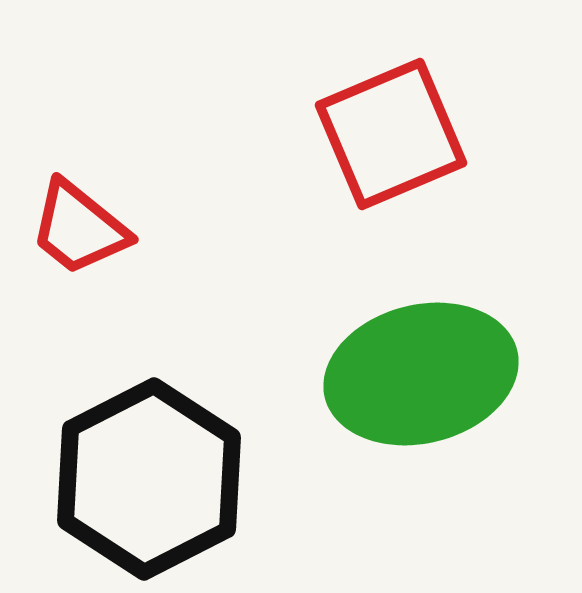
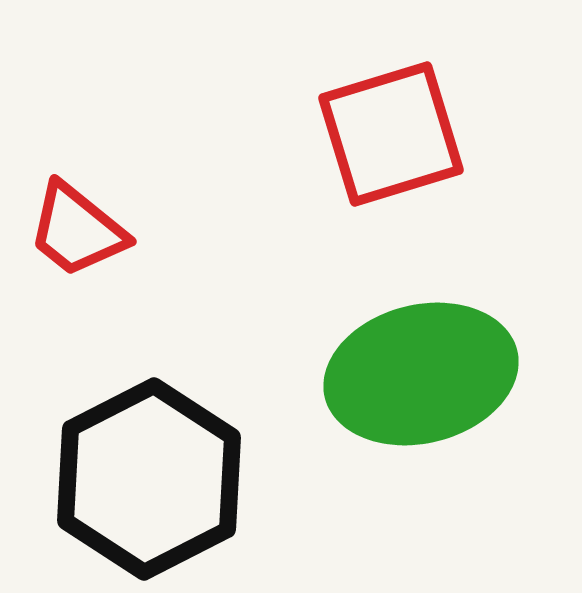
red square: rotated 6 degrees clockwise
red trapezoid: moved 2 px left, 2 px down
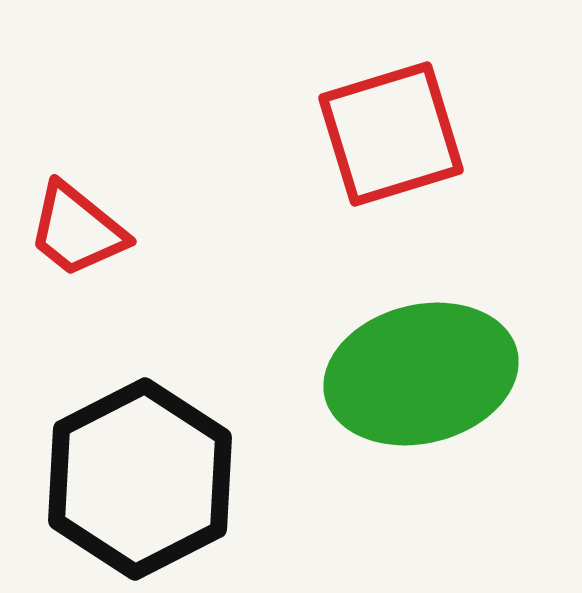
black hexagon: moved 9 px left
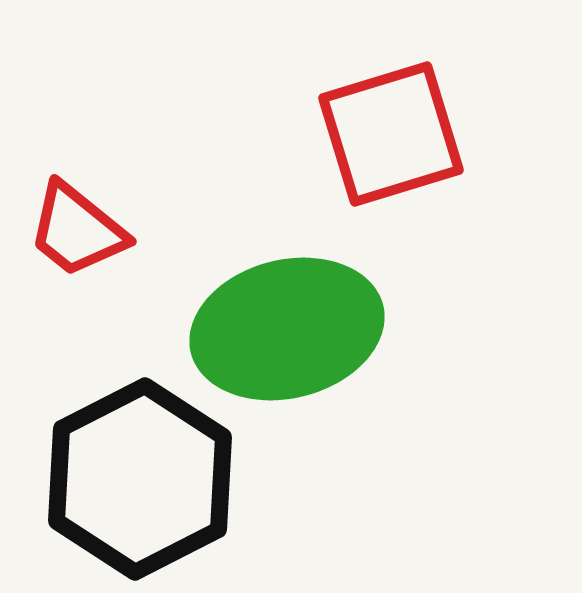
green ellipse: moved 134 px left, 45 px up
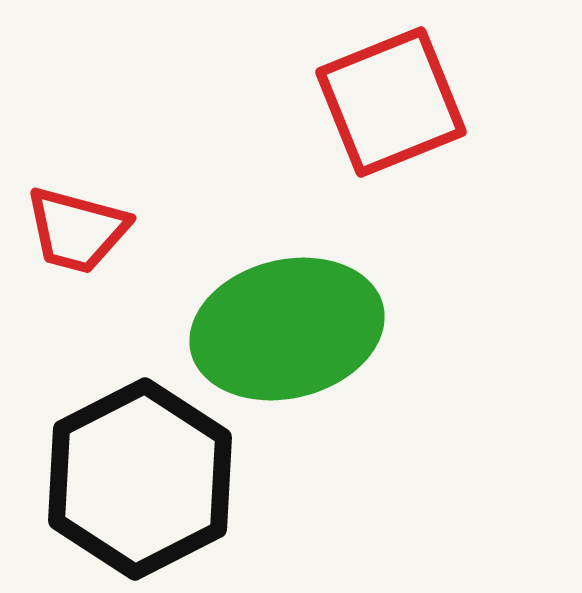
red square: moved 32 px up; rotated 5 degrees counterclockwise
red trapezoid: rotated 24 degrees counterclockwise
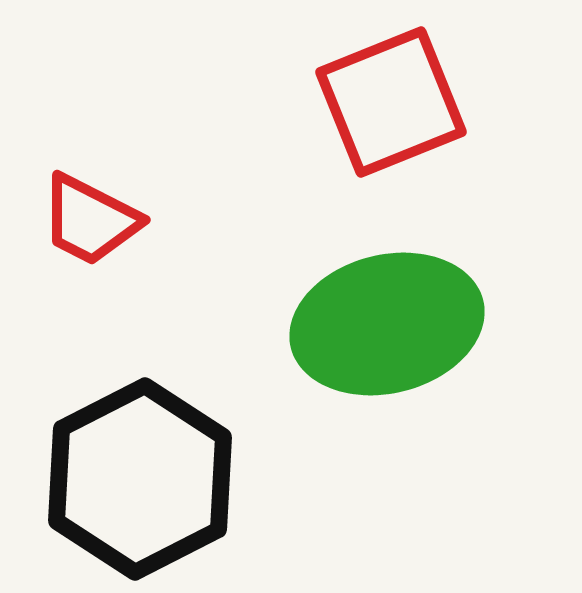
red trapezoid: moved 13 px right, 10 px up; rotated 12 degrees clockwise
green ellipse: moved 100 px right, 5 px up
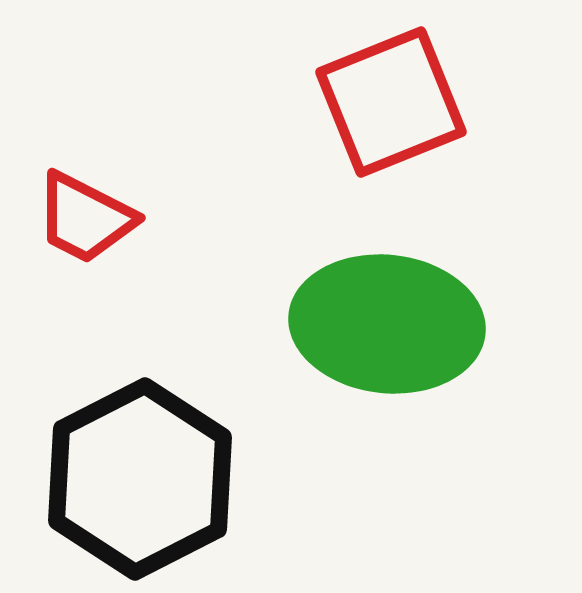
red trapezoid: moved 5 px left, 2 px up
green ellipse: rotated 20 degrees clockwise
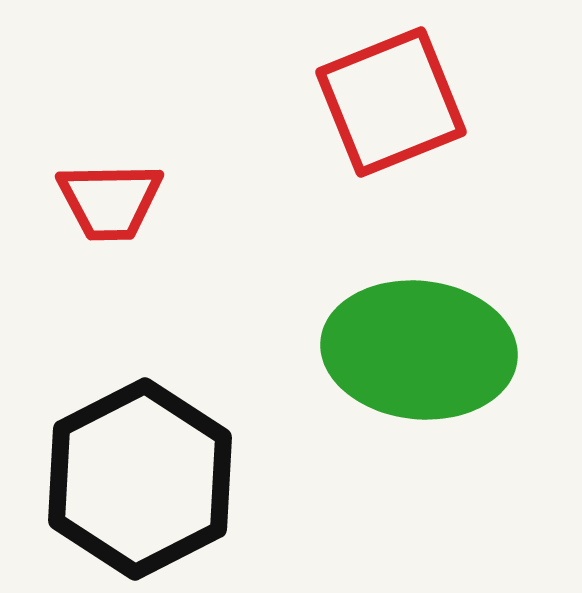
red trapezoid: moved 25 px right, 17 px up; rotated 28 degrees counterclockwise
green ellipse: moved 32 px right, 26 px down
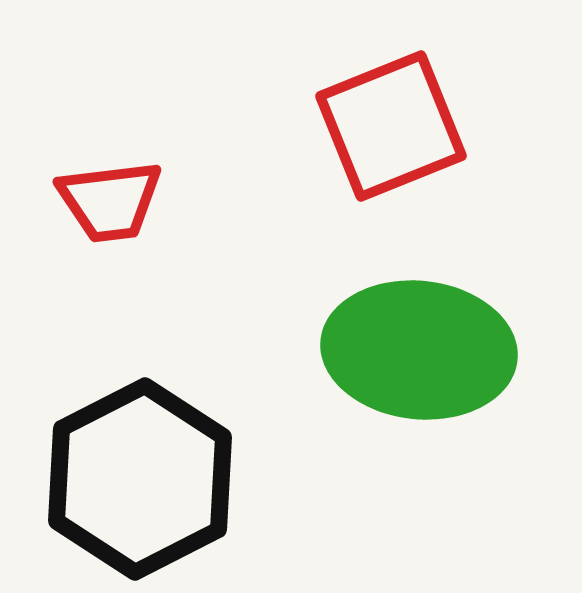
red square: moved 24 px down
red trapezoid: rotated 6 degrees counterclockwise
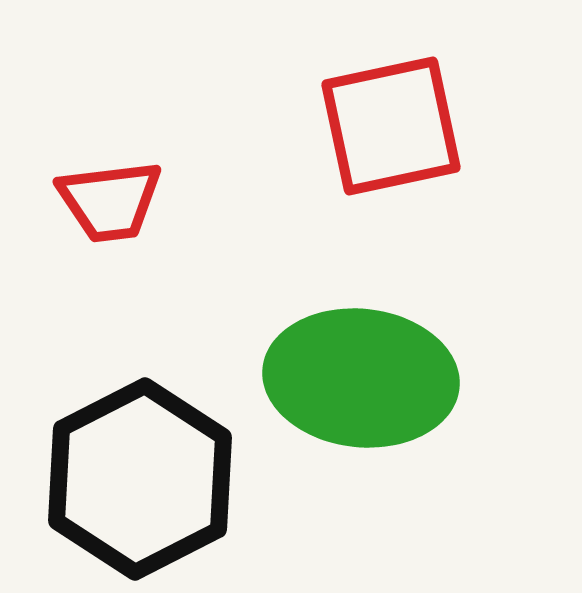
red square: rotated 10 degrees clockwise
green ellipse: moved 58 px left, 28 px down
